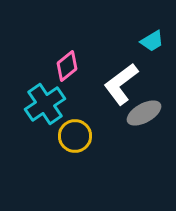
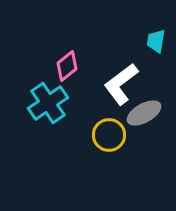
cyan trapezoid: moved 4 px right; rotated 130 degrees clockwise
cyan cross: moved 3 px right, 1 px up
yellow circle: moved 34 px right, 1 px up
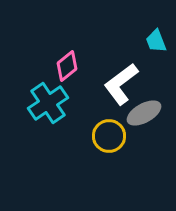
cyan trapezoid: rotated 30 degrees counterclockwise
yellow circle: moved 1 px down
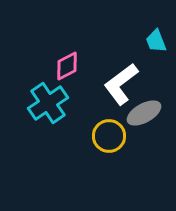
pink diamond: rotated 12 degrees clockwise
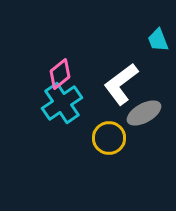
cyan trapezoid: moved 2 px right, 1 px up
pink diamond: moved 7 px left, 8 px down; rotated 12 degrees counterclockwise
cyan cross: moved 14 px right
yellow circle: moved 2 px down
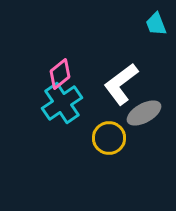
cyan trapezoid: moved 2 px left, 16 px up
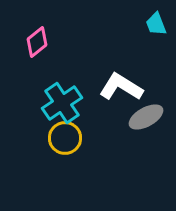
pink diamond: moved 23 px left, 32 px up
white L-shape: moved 3 px down; rotated 69 degrees clockwise
gray ellipse: moved 2 px right, 4 px down
yellow circle: moved 44 px left
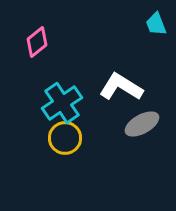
gray ellipse: moved 4 px left, 7 px down
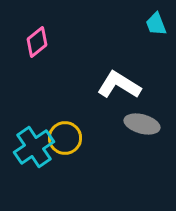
white L-shape: moved 2 px left, 2 px up
cyan cross: moved 28 px left, 44 px down
gray ellipse: rotated 44 degrees clockwise
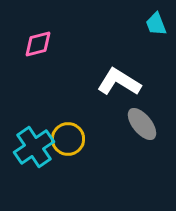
pink diamond: moved 1 px right, 2 px down; rotated 24 degrees clockwise
white L-shape: moved 3 px up
gray ellipse: rotated 36 degrees clockwise
yellow circle: moved 3 px right, 1 px down
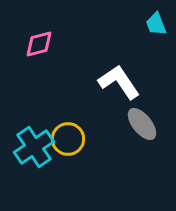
pink diamond: moved 1 px right
white L-shape: rotated 24 degrees clockwise
